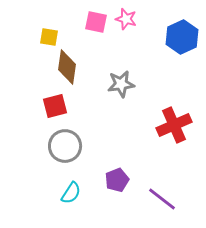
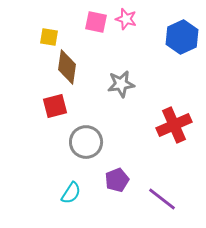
gray circle: moved 21 px right, 4 px up
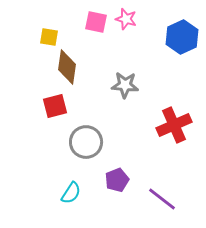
gray star: moved 4 px right, 1 px down; rotated 12 degrees clockwise
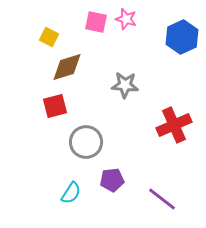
yellow square: rotated 18 degrees clockwise
brown diamond: rotated 64 degrees clockwise
purple pentagon: moved 5 px left; rotated 15 degrees clockwise
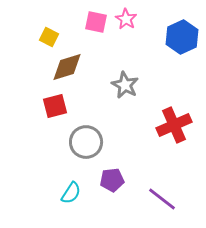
pink star: rotated 15 degrees clockwise
gray star: rotated 24 degrees clockwise
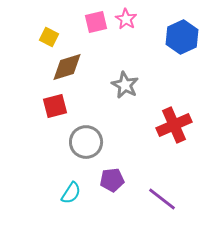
pink square: rotated 25 degrees counterclockwise
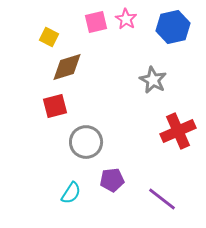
blue hexagon: moved 9 px left, 10 px up; rotated 12 degrees clockwise
gray star: moved 28 px right, 5 px up
red cross: moved 4 px right, 6 px down
